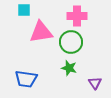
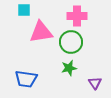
green star: rotated 28 degrees counterclockwise
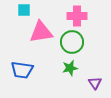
green circle: moved 1 px right
green star: moved 1 px right
blue trapezoid: moved 4 px left, 9 px up
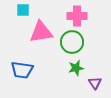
cyan square: moved 1 px left
green star: moved 6 px right
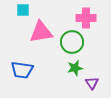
pink cross: moved 9 px right, 2 px down
green star: moved 1 px left
purple triangle: moved 3 px left
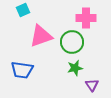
cyan square: rotated 24 degrees counterclockwise
pink triangle: moved 4 px down; rotated 10 degrees counterclockwise
purple triangle: moved 2 px down
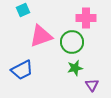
blue trapezoid: rotated 35 degrees counterclockwise
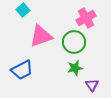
cyan square: rotated 16 degrees counterclockwise
pink cross: rotated 30 degrees counterclockwise
green circle: moved 2 px right
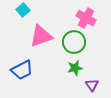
pink cross: rotated 30 degrees counterclockwise
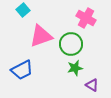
green circle: moved 3 px left, 2 px down
purple triangle: rotated 24 degrees counterclockwise
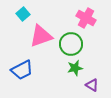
cyan square: moved 4 px down
